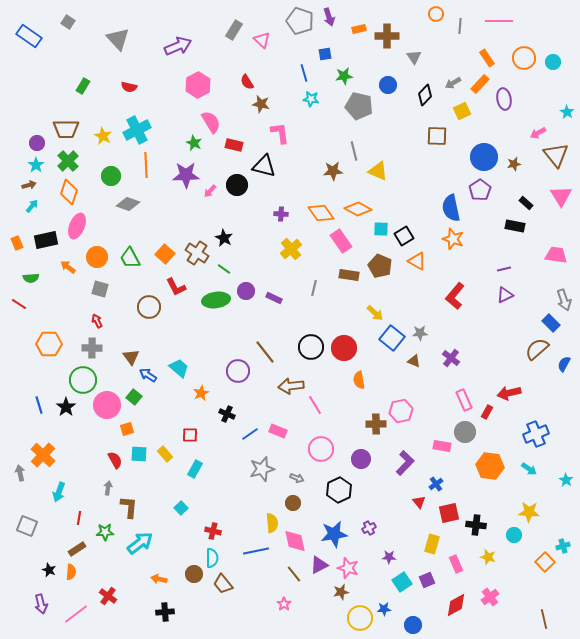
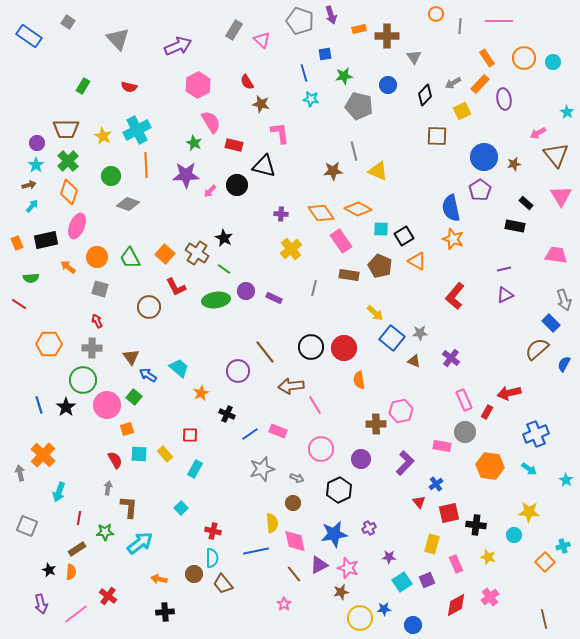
purple arrow at (329, 17): moved 2 px right, 2 px up
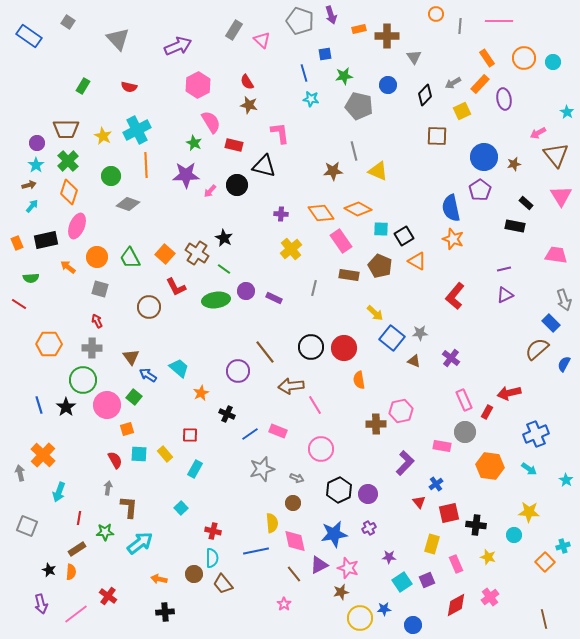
brown star at (261, 104): moved 12 px left, 1 px down
purple circle at (361, 459): moved 7 px right, 35 px down
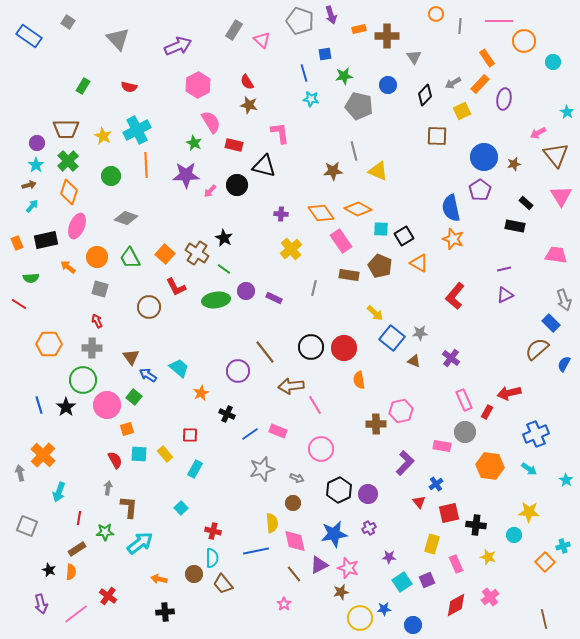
orange circle at (524, 58): moved 17 px up
purple ellipse at (504, 99): rotated 20 degrees clockwise
gray diamond at (128, 204): moved 2 px left, 14 px down
orange triangle at (417, 261): moved 2 px right, 2 px down
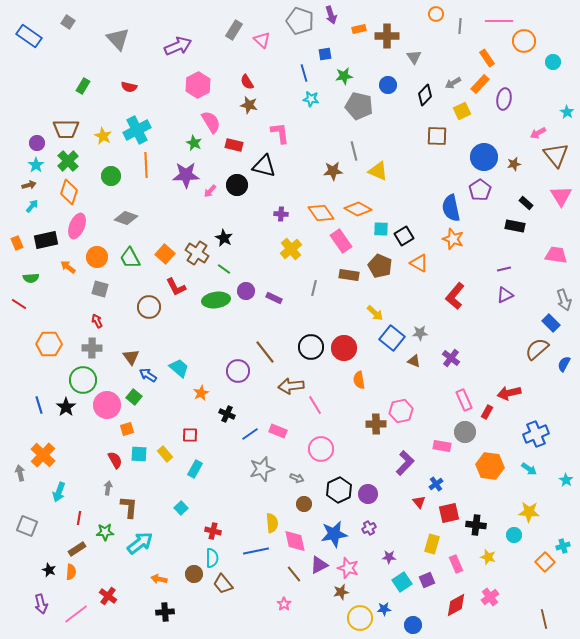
brown circle at (293, 503): moved 11 px right, 1 px down
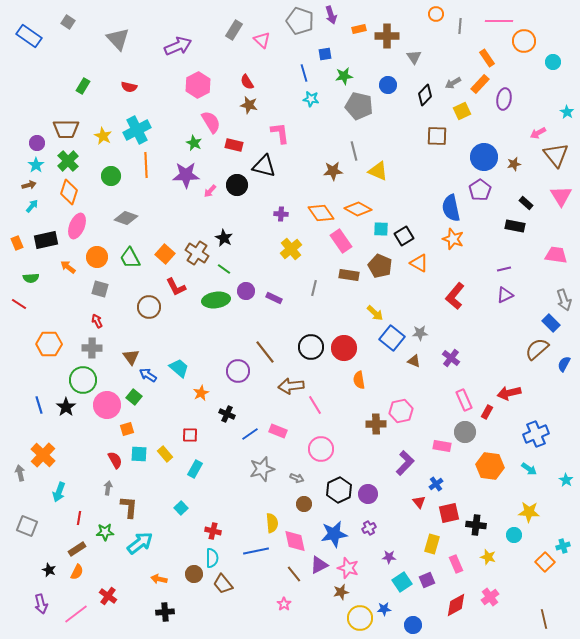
orange semicircle at (71, 572): moved 6 px right; rotated 21 degrees clockwise
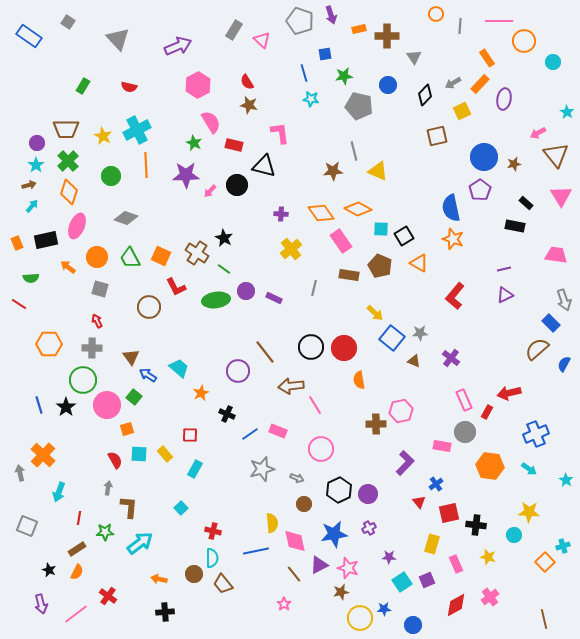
brown square at (437, 136): rotated 15 degrees counterclockwise
orange square at (165, 254): moved 4 px left, 2 px down; rotated 18 degrees counterclockwise
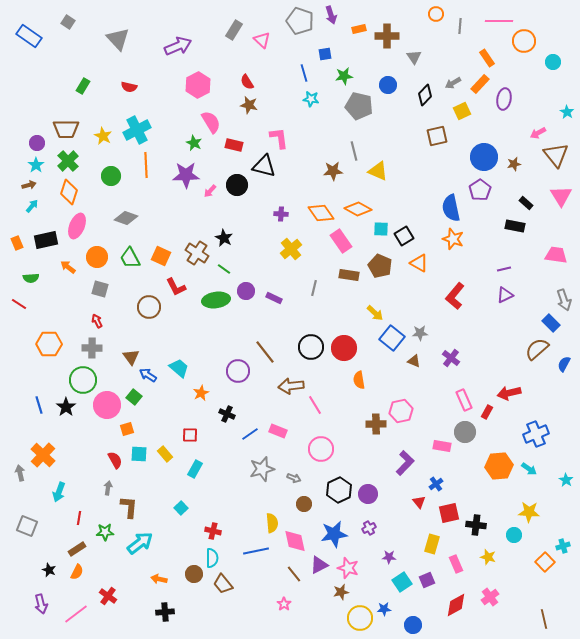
pink L-shape at (280, 133): moved 1 px left, 5 px down
orange hexagon at (490, 466): moved 9 px right; rotated 12 degrees counterclockwise
gray arrow at (297, 478): moved 3 px left
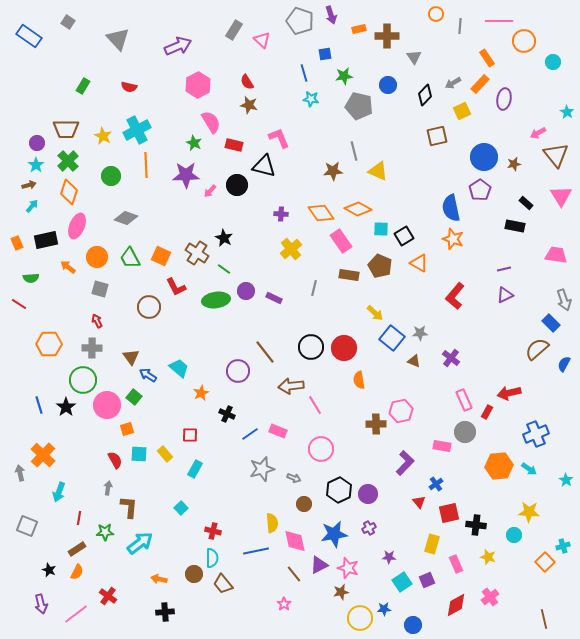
pink L-shape at (279, 138): rotated 15 degrees counterclockwise
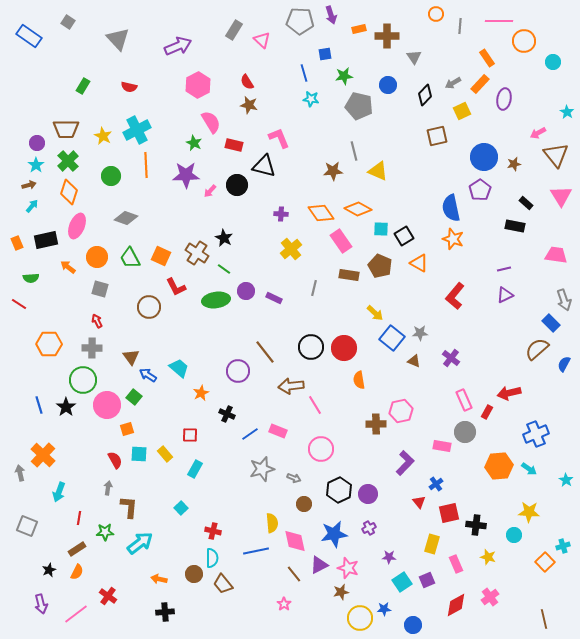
gray pentagon at (300, 21): rotated 16 degrees counterclockwise
black star at (49, 570): rotated 24 degrees clockwise
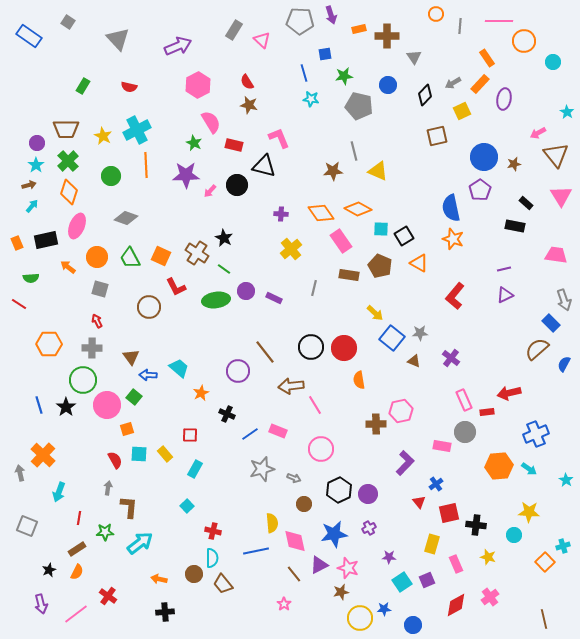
blue arrow at (148, 375): rotated 30 degrees counterclockwise
red rectangle at (487, 412): rotated 56 degrees clockwise
cyan square at (181, 508): moved 6 px right, 2 px up
